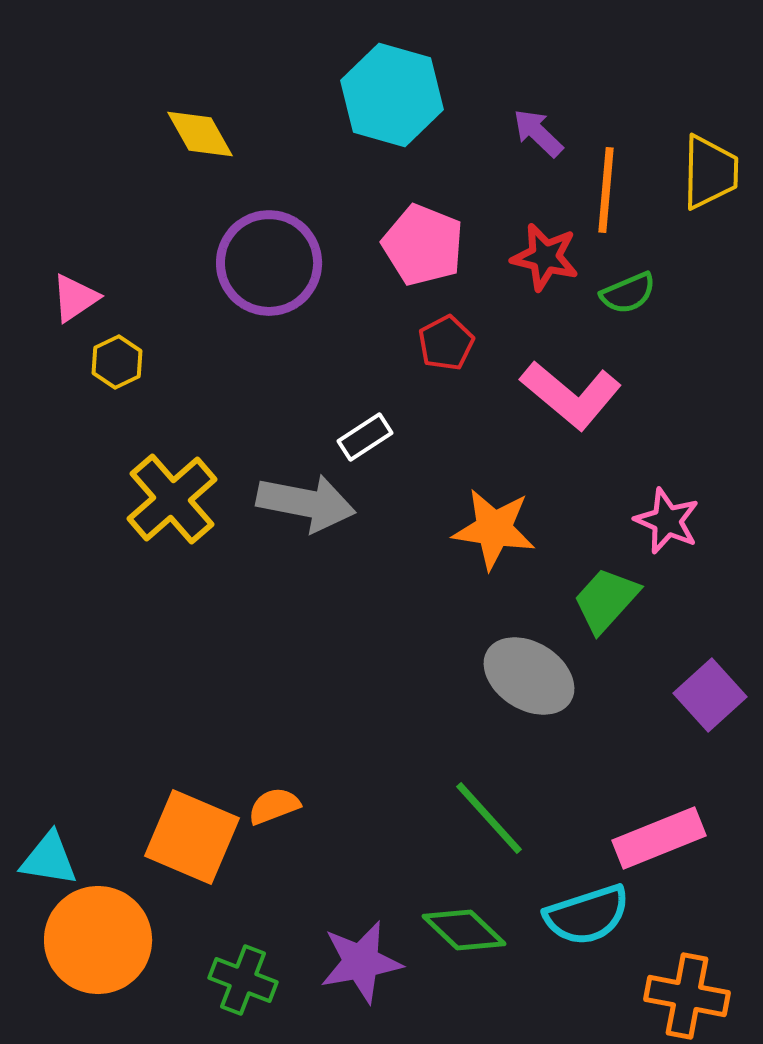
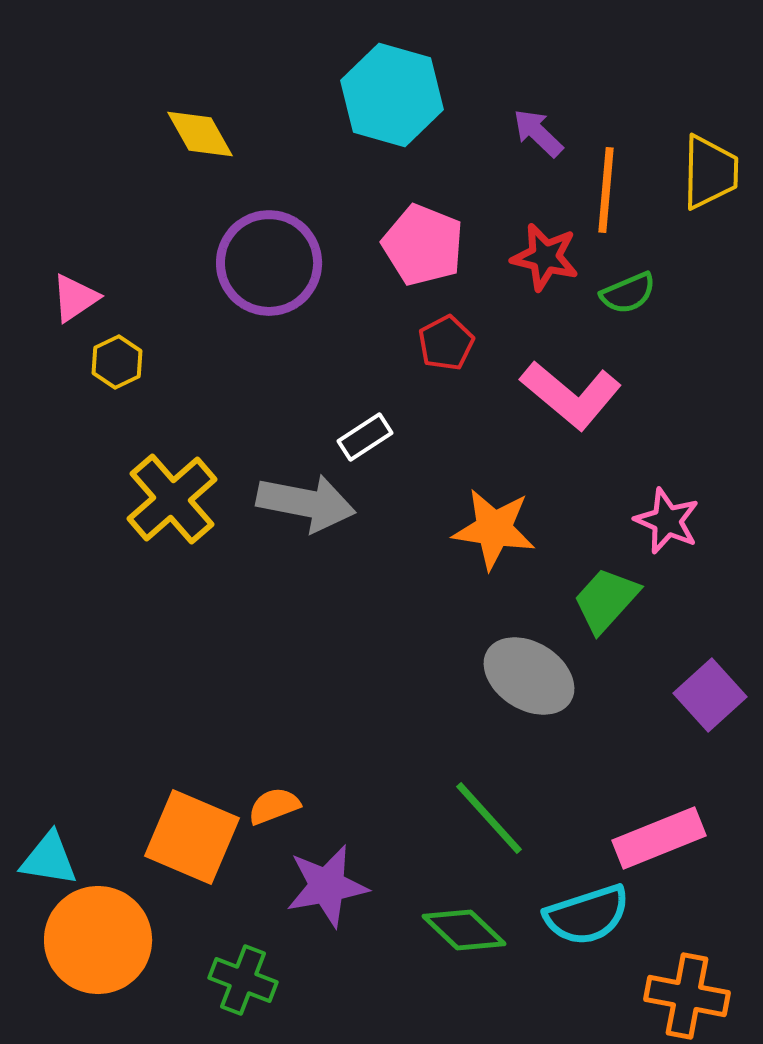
purple star: moved 34 px left, 76 px up
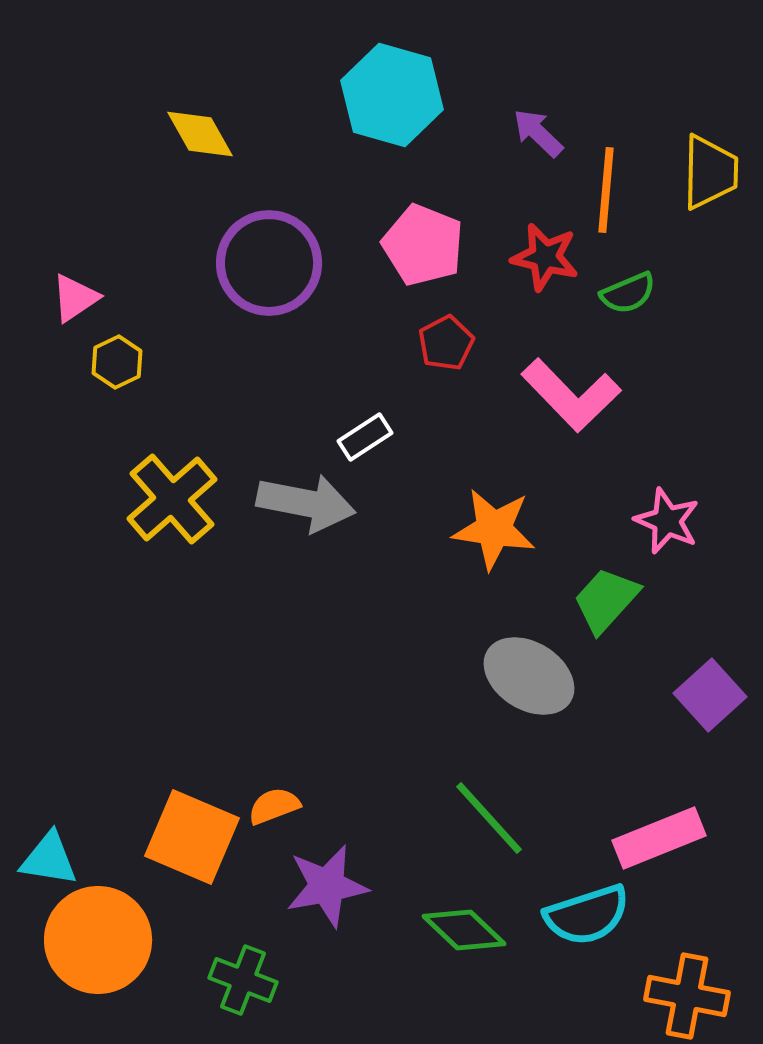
pink L-shape: rotated 6 degrees clockwise
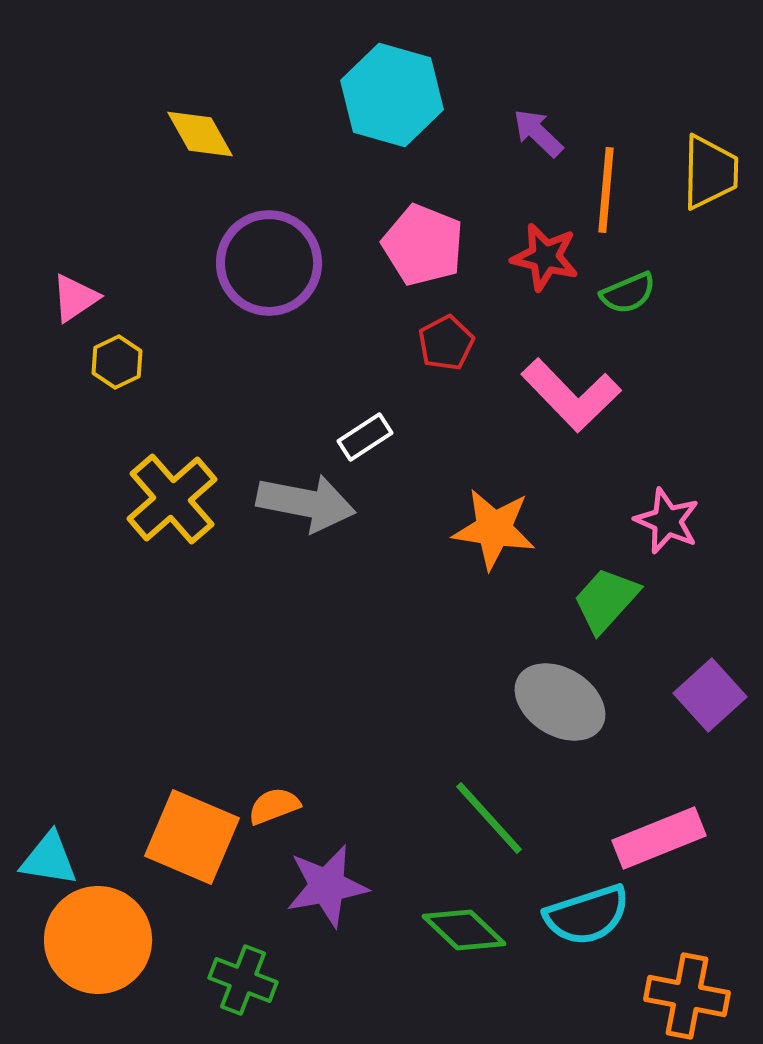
gray ellipse: moved 31 px right, 26 px down
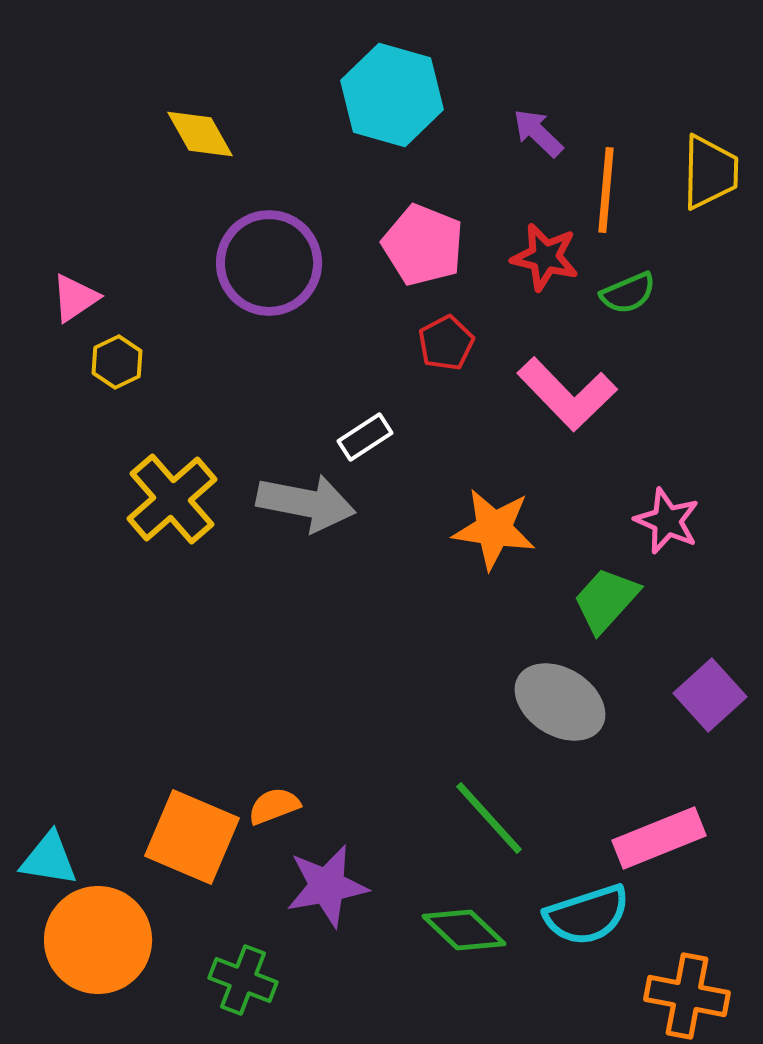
pink L-shape: moved 4 px left, 1 px up
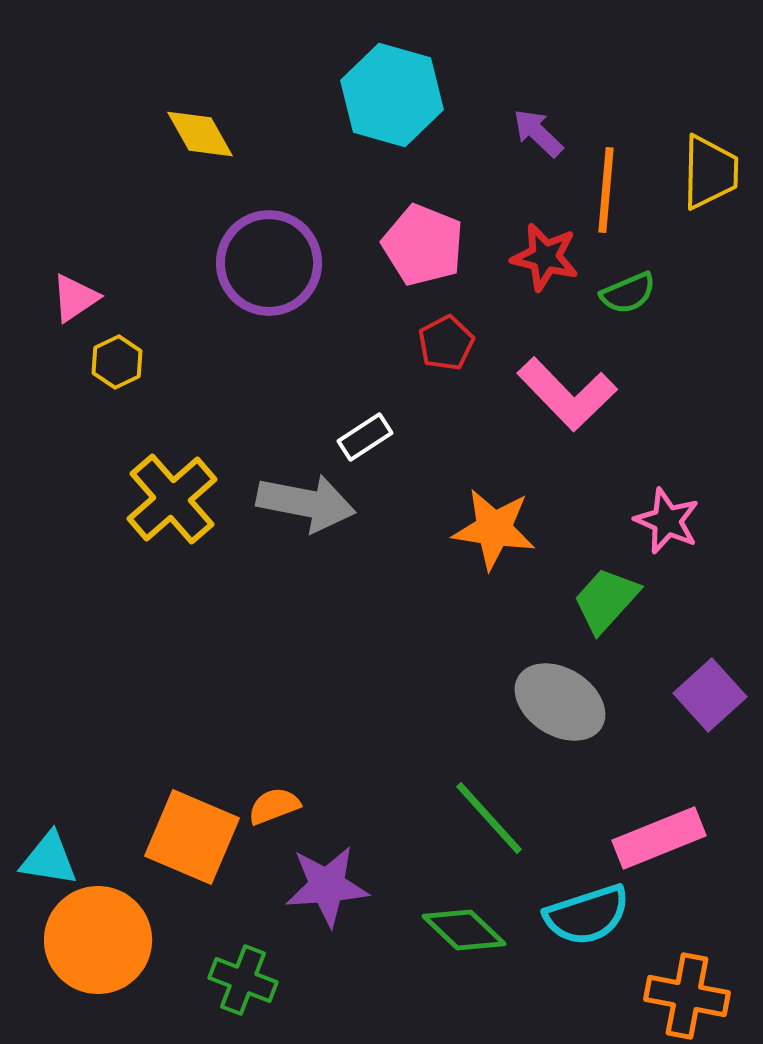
purple star: rotated 6 degrees clockwise
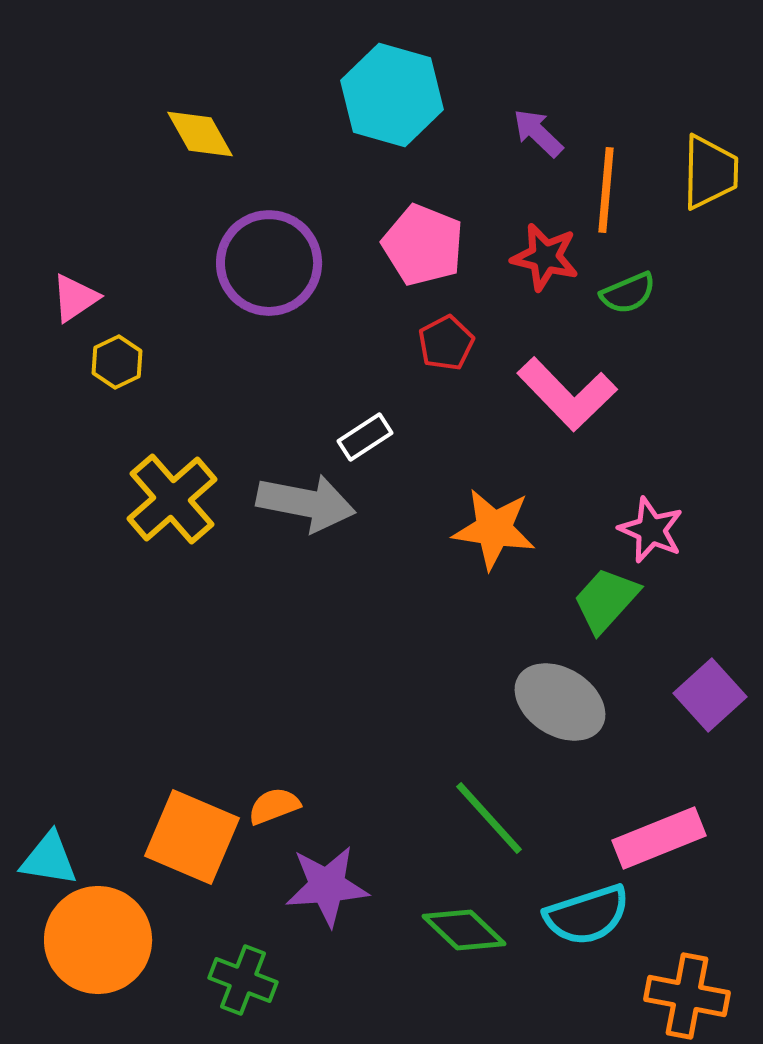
pink star: moved 16 px left, 9 px down
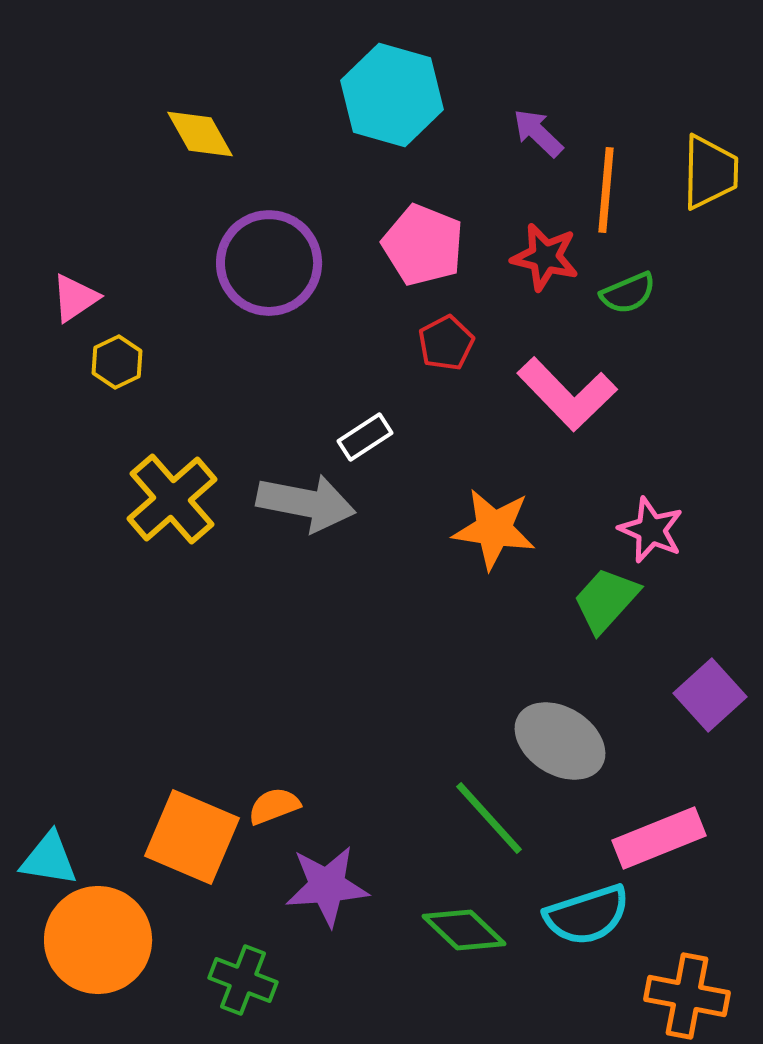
gray ellipse: moved 39 px down
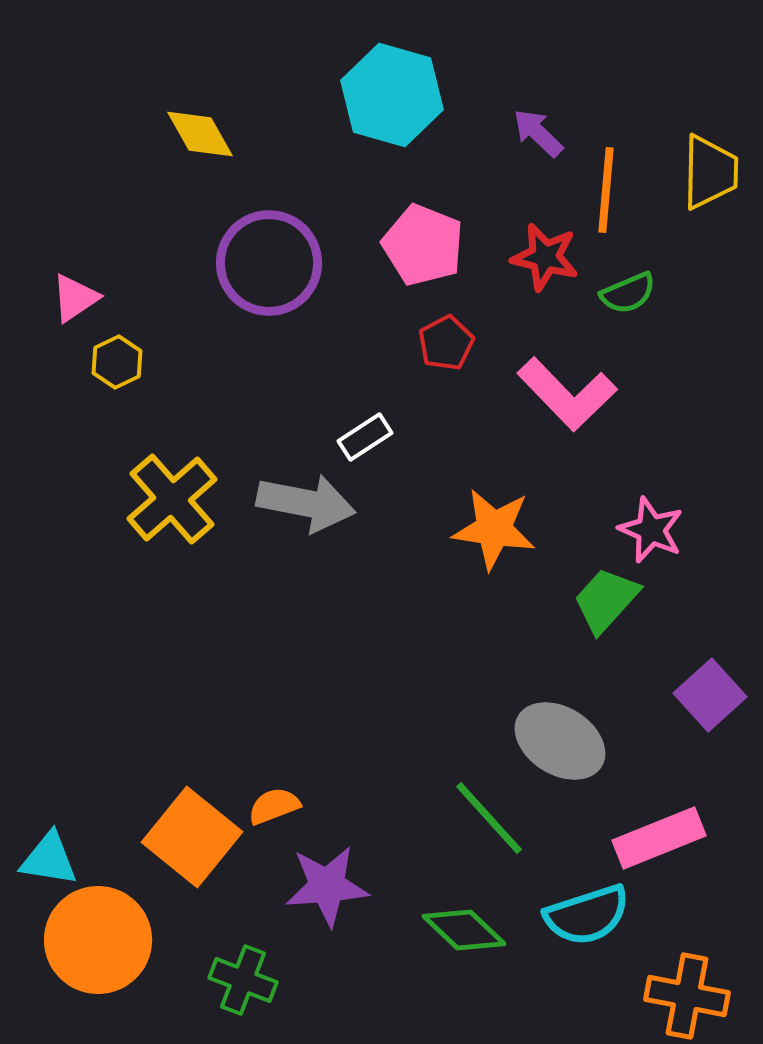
orange square: rotated 16 degrees clockwise
